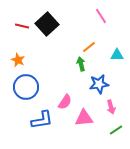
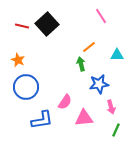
green line: rotated 32 degrees counterclockwise
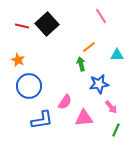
blue circle: moved 3 px right, 1 px up
pink arrow: rotated 24 degrees counterclockwise
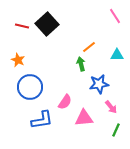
pink line: moved 14 px right
blue circle: moved 1 px right, 1 px down
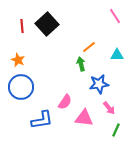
red line: rotated 72 degrees clockwise
blue circle: moved 9 px left
pink arrow: moved 2 px left, 1 px down
pink triangle: rotated 12 degrees clockwise
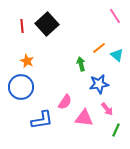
orange line: moved 10 px right, 1 px down
cyan triangle: rotated 40 degrees clockwise
orange star: moved 9 px right, 1 px down
pink arrow: moved 2 px left, 1 px down
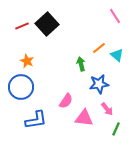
red line: rotated 72 degrees clockwise
pink semicircle: moved 1 px right, 1 px up
blue L-shape: moved 6 px left
green line: moved 1 px up
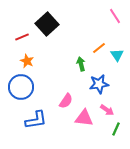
red line: moved 11 px down
cyan triangle: rotated 16 degrees clockwise
pink arrow: moved 1 px down; rotated 16 degrees counterclockwise
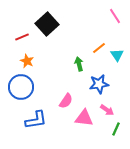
green arrow: moved 2 px left
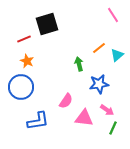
pink line: moved 2 px left, 1 px up
black square: rotated 25 degrees clockwise
red line: moved 2 px right, 2 px down
cyan triangle: rotated 24 degrees clockwise
blue L-shape: moved 2 px right, 1 px down
green line: moved 3 px left, 1 px up
